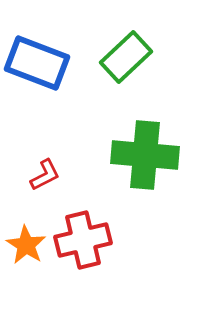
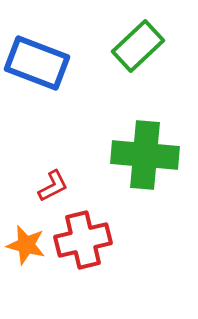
green rectangle: moved 12 px right, 11 px up
red L-shape: moved 8 px right, 11 px down
orange star: rotated 18 degrees counterclockwise
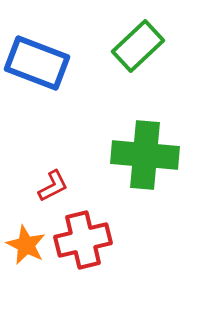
orange star: rotated 12 degrees clockwise
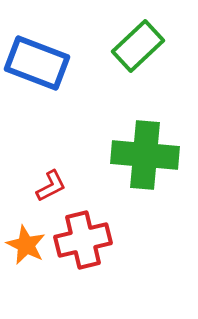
red L-shape: moved 2 px left
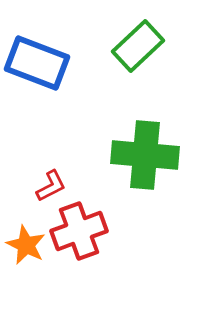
red cross: moved 4 px left, 9 px up; rotated 6 degrees counterclockwise
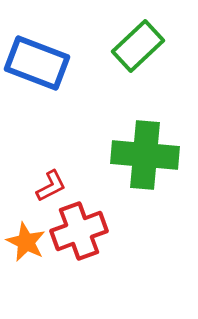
orange star: moved 3 px up
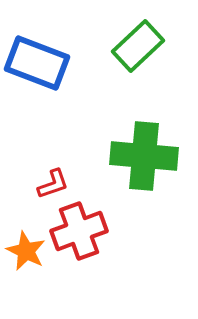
green cross: moved 1 px left, 1 px down
red L-shape: moved 2 px right, 2 px up; rotated 8 degrees clockwise
orange star: moved 9 px down
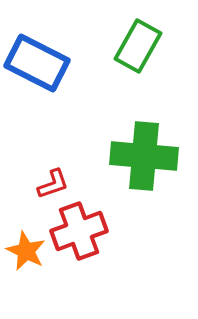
green rectangle: rotated 18 degrees counterclockwise
blue rectangle: rotated 6 degrees clockwise
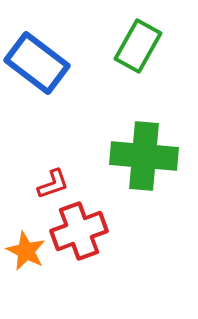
blue rectangle: rotated 10 degrees clockwise
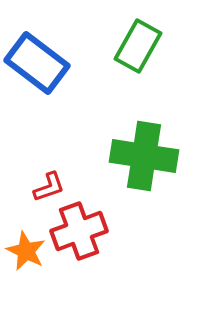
green cross: rotated 4 degrees clockwise
red L-shape: moved 4 px left, 3 px down
